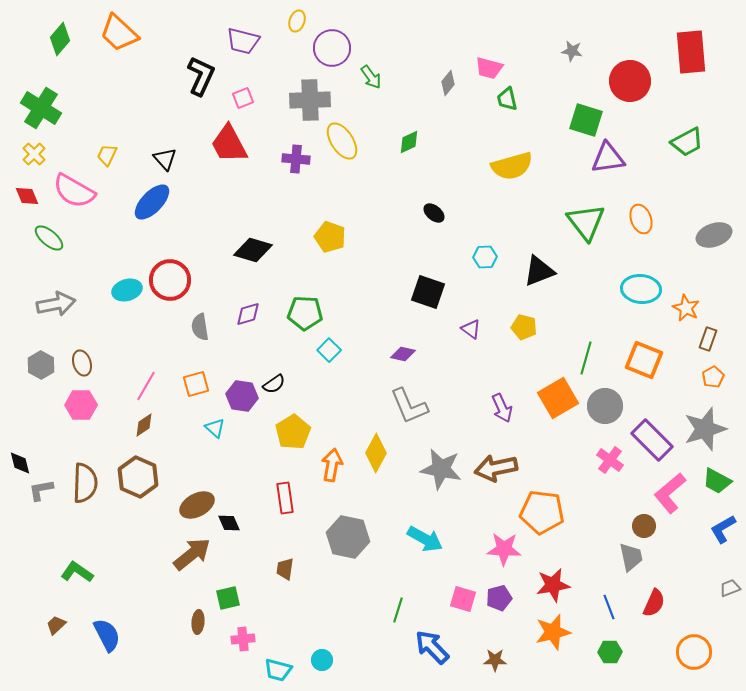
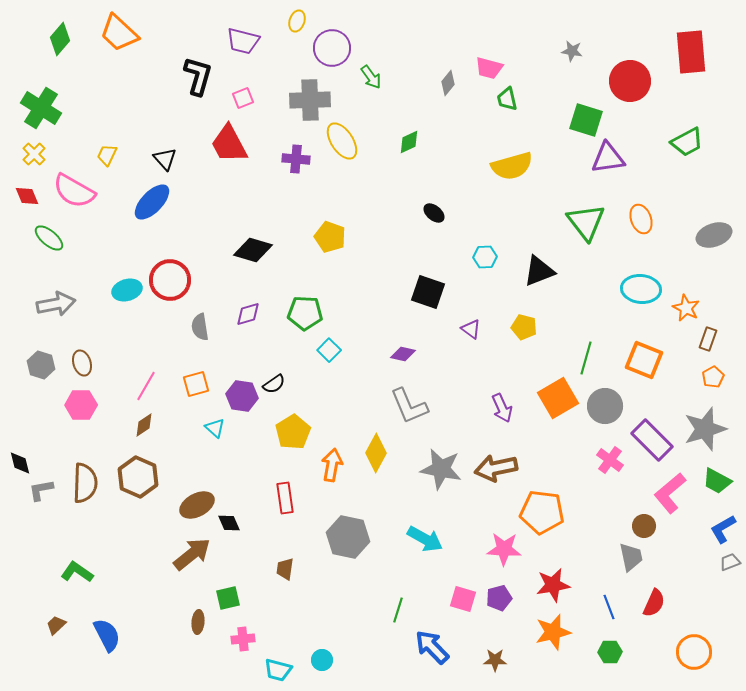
black L-shape at (201, 76): moved 3 px left; rotated 9 degrees counterclockwise
gray hexagon at (41, 365): rotated 12 degrees counterclockwise
gray trapezoid at (730, 588): moved 26 px up
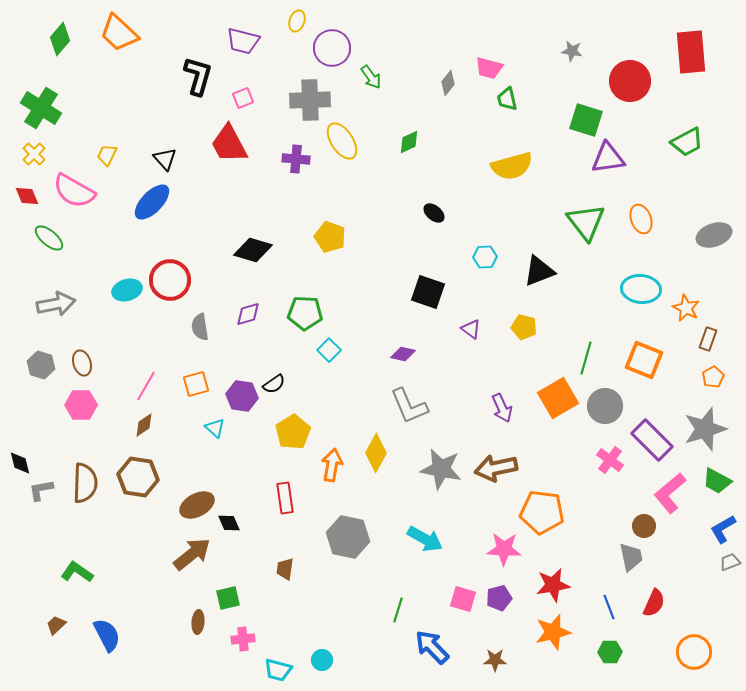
brown hexagon at (138, 477): rotated 15 degrees counterclockwise
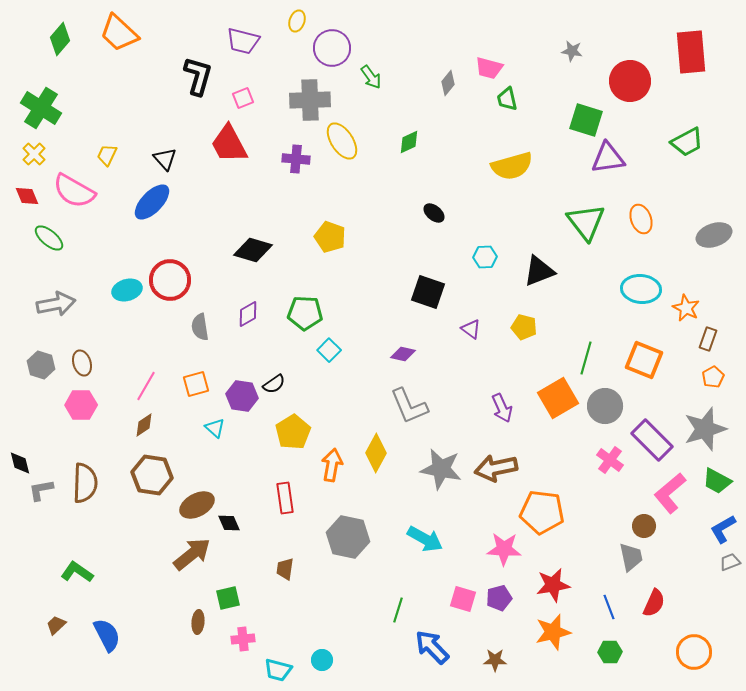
purple diamond at (248, 314): rotated 12 degrees counterclockwise
brown hexagon at (138, 477): moved 14 px right, 2 px up
